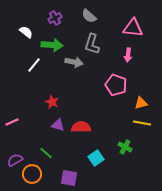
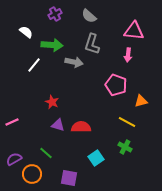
purple cross: moved 4 px up
pink triangle: moved 1 px right, 3 px down
orange triangle: moved 2 px up
yellow line: moved 15 px left, 1 px up; rotated 18 degrees clockwise
purple semicircle: moved 1 px left, 1 px up
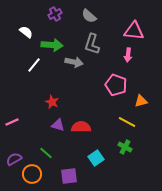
purple square: moved 2 px up; rotated 18 degrees counterclockwise
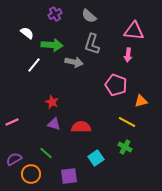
white semicircle: moved 1 px right, 1 px down
purple triangle: moved 4 px left, 1 px up
orange circle: moved 1 px left
